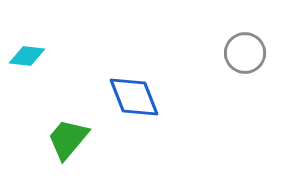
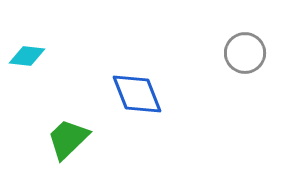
blue diamond: moved 3 px right, 3 px up
green trapezoid: rotated 6 degrees clockwise
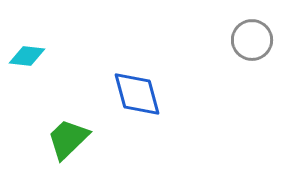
gray circle: moved 7 px right, 13 px up
blue diamond: rotated 6 degrees clockwise
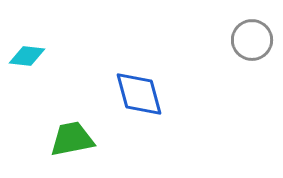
blue diamond: moved 2 px right
green trapezoid: moved 4 px right; rotated 33 degrees clockwise
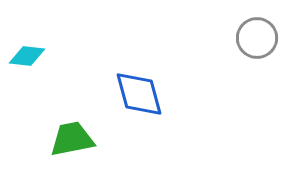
gray circle: moved 5 px right, 2 px up
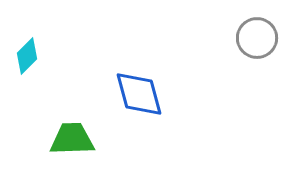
cyan diamond: rotated 51 degrees counterclockwise
green trapezoid: rotated 9 degrees clockwise
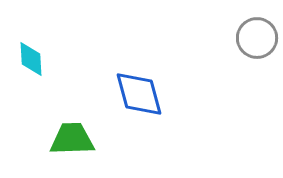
cyan diamond: moved 4 px right, 3 px down; rotated 48 degrees counterclockwise
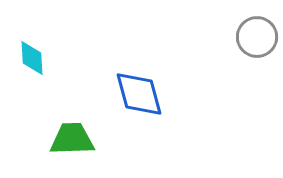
gray circle: moved 1 px up
cyan diamond: moved 1 px right, 1 px up
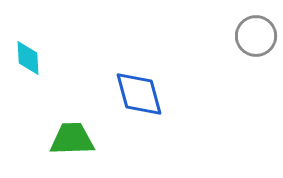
gray circle: moved 1 px left, 1 px up
cyan diamond: moved 4 px left
